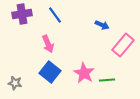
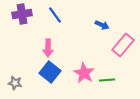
pink arrow: moved 4 px down; rotated 24 degrees clockwise
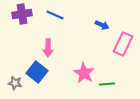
blue line: rotated 30 degrees counterclockwise
pink rectangle: moved 1 px up; rotated 15 degrees counterclockwise
blue square: moved 13 px left
green line: moved 4 px down
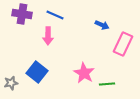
purple cross: rotated 18 degrees clockwise
pink arrow: moved 12 px up
gray star: moved 4 px left; rotated 24 degrees counterclockwise
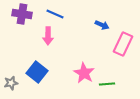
blue line: moved 1 px up
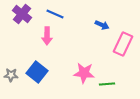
purple cross: rotated 30 degrees clockwise
pink arrow: moved 1 px left
pink star: rotated 25 degrees counterclockwise
gray star: moved 8 px up; rotated 16 degrees clockwise
